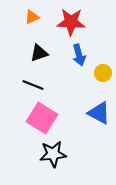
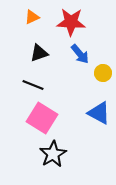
blue arrow: moved 1 px right, 1 px up; rotated 25 degrees counterclockwise
black star: rotated 24 degrees counterclockwise
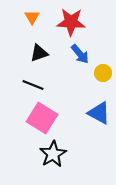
orange triangle: rotated 35 degrees counterclockwise
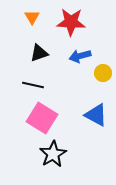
blue arrow: moved 2 px down; rotated 115 degrees clockwise
black line: rotated 10 degrees counterclockwise
blue triangle: moved 3 px left, 2 px down
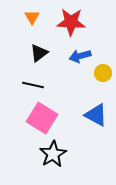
black triangle: rotated 18 degrees counterclockwise
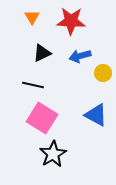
red star: moved 1 px up
black triangle: moved 3 px right; rotated 12 degrees clockwise
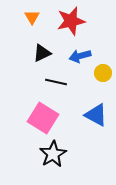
red star: rotated 16 degrees counterclockwise
black line: moved 23 px right, 3 px up
pink square: moved 1 px right
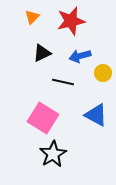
orange triangle: rotated 14 degrees clockwise
black line: moved 7 px right
